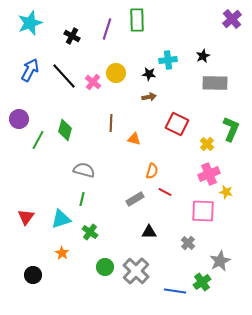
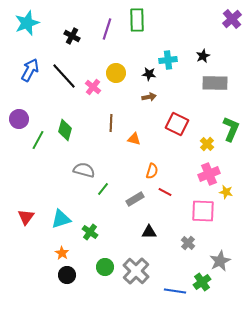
cyan star at (30, 23): moved 3 px left
pink cross at (93, 82): moved 5 px down
green line at (82, 199): moved 21 px right, 10 px up; rotated 24 degrees clockwise
black circle at (33, 275): moved 34 px right
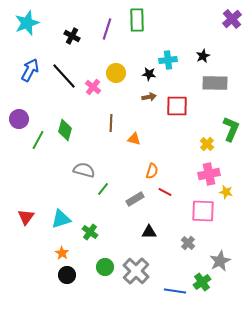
red square at (177, 124): moved 18 px up; rotated 25 degrees counterclockwise
pink cross at (209, 174): rotated 10 degrees clockwise
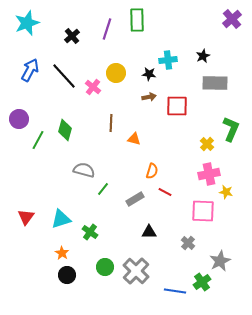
black cross at (72, 36): rotated 21 degrees clockwise
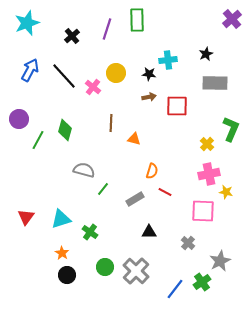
black star at (203, 56): moved 3 px right, 2 px up
blue line at (175, 291): moved 2 px up; rotated 60 degrees counterclockwise
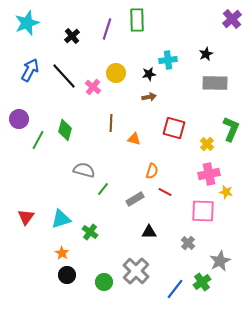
black star at (149, 74): rotated 16 degrees counterclockwise
red square at (177, 106): moved 3 px left, 22 px down; rotated 15 degrees clockwise
green circle at (105, 267): moved 1 px left, 15 px down
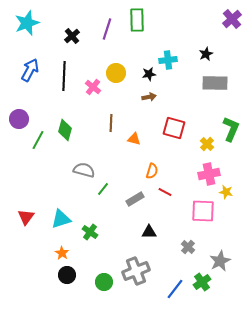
black line at (64, 76): rotated 44 degrees clockwise
gray cross at (188, 243): moved 4 px down
gray cross at (136, 271): rotated 24 degrees clockwise
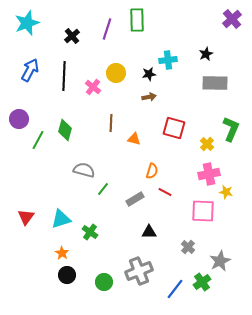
gray cross at (136, 271): moved 3 px right
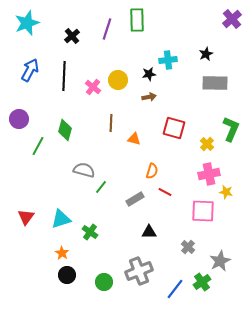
yellow circle at (116, 73): moved 2 px right, 7 px down
green line at (38, 140): moved 6 px down
green line at (103, 189): moved 2 px left, 2 px up
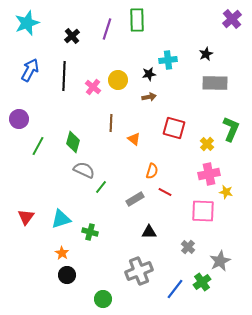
green diamond at (65, 130): moved 8 px right, 12 px down
orange triangle at (134, 139): rotated 24 degrees clockwise
gray semicircle at (84, 170): rotated 10 degrees clockwise
green cross at (90, 232): rotated 21 degrees counterclockwise
green circle at (104, 282): moved 1 px left, 17 px down
